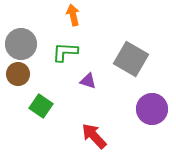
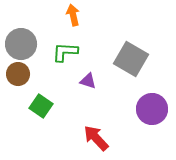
red arrow: moved 2 px right, 2 px down
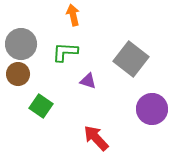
gray square: rotated 8 degrees clockwise
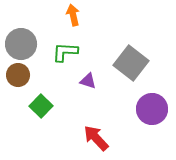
gray square: moved 4 px down
brown circle: moved 1 px down
green square: rotated 10 degrees clockwise
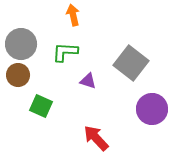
green square: rotated 20 degrees counterclockwise
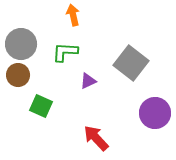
purple triangle: rotated 42 degrees counterclockwise
purple circle: moved 3 px right, 4 px down
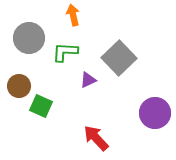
gray circle: moved 8 px right, 6 px up
gray square: moved 12 px left, 5 px up; rotated 8 degrees clockwise
brown circle: moved 1 px right, 11 px down
purple triangle: moved 1 px up
